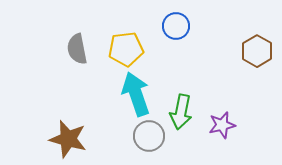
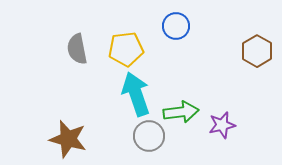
green arrow: rotated 108 degrees counterclockwise
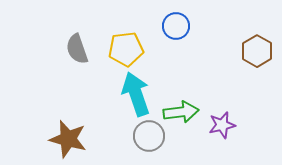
gray semicircle: rotated 8 degrees counterclockwise
